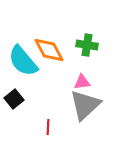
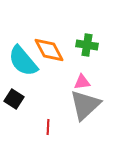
black square: rotated 18 degrees counterclockwise
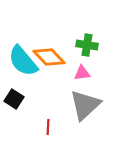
orange diamond: moved 7 px down; rotated 16 degrees counterclockwise
pink triangle: moved 9 px up
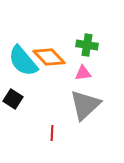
pink triangle: moved 1 px right
black square: moved 1 px left
red line: moved 4 px right, 6 px down
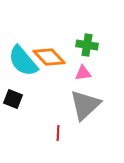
black square: rotated 12 degrees counterclockwise
red line: moved 6 px right
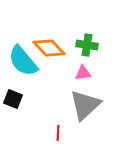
orange diamond: moved 9 px up
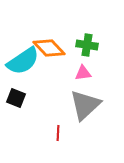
cyan semicircle: rotated 84 degrees counterclockwise
black square: moved 3 px right, 1 px up
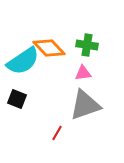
black square: moved 1 px right, 1 px down
gray triangle: rotated 24 degrees clockwise
red line: moved 1 px left; rotated 28 degrees clockwise
